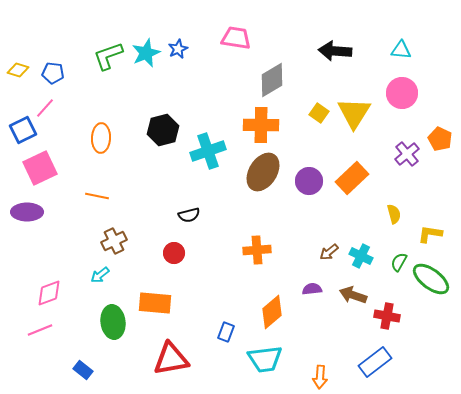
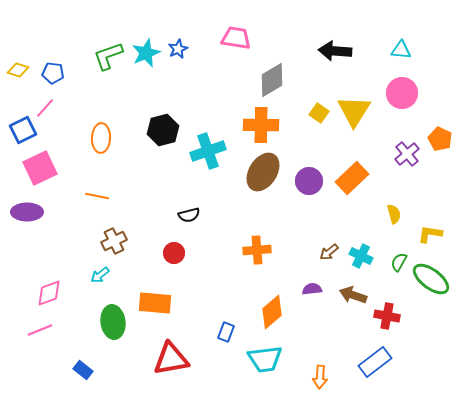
yellow triangle at (354, 113): moved 2 px up
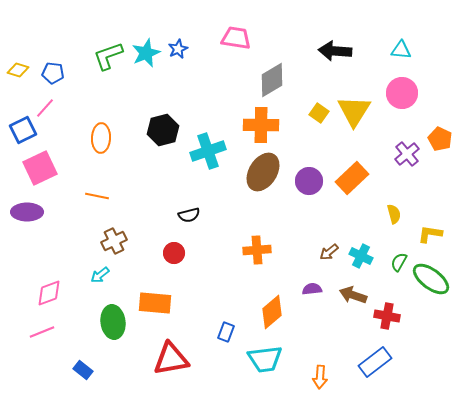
pink line at (40, 330): moved 2 px right, 2 px down
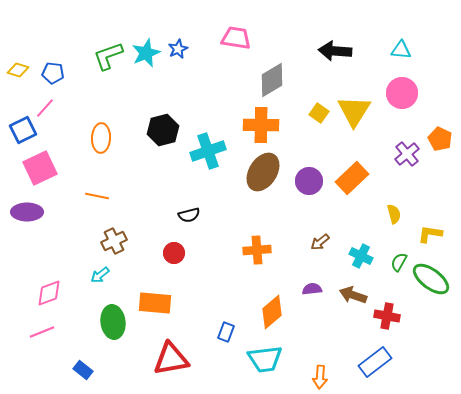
brown arrow at (329, 252): moved 9 px left, 10 px up
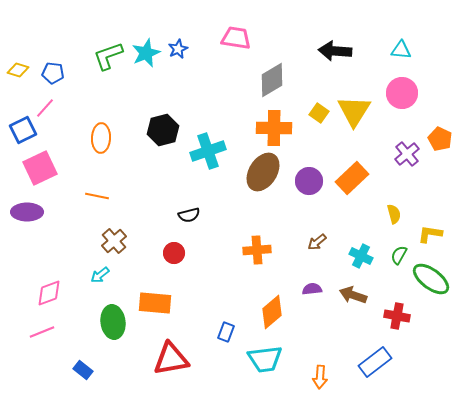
orange cross at (261, 125): moved 13 px right, 3 px down
brown cross at (114, 241): rotated 15 degrees counterclockwise
brown arrow at (320, 242): moved 3 px left
green semicircle at (399, 262): moved 7 px up
red cross at (387, 316): moved 10 px right
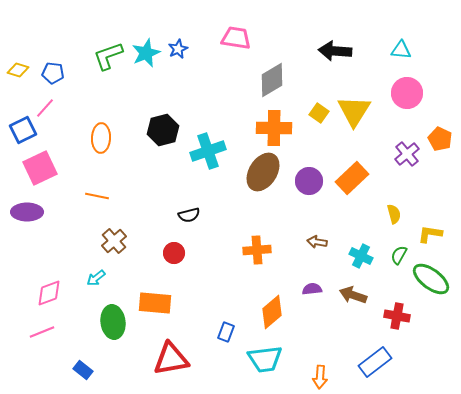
pink circle at (402, 93): moved 5 px right
brown arrow at (317, 242): rotated 48 degrees clockwise
cyan arrow at (100, 275): moved 4 px left, 3 px down
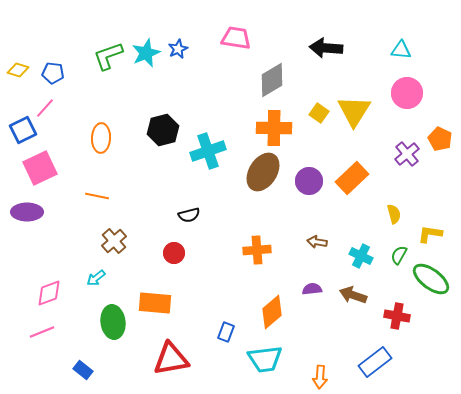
black arrow at (335, 51): moved 9 px left, 3 px up
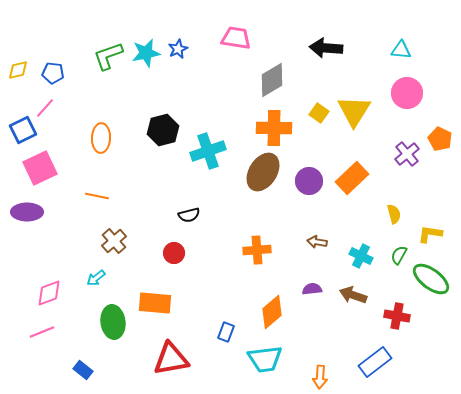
cyan star at (146, 53): rotated 12 degrees clockwise
yellow diamond at (18, 70): rotated 30 degrees counterclockwise
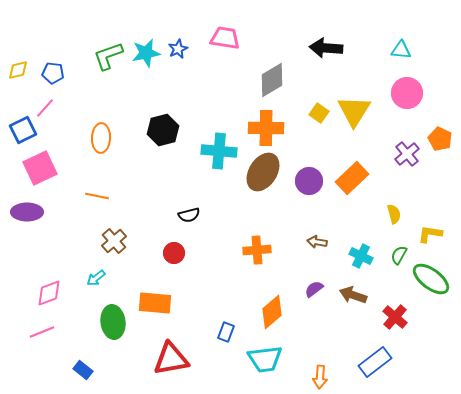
pink trapezoid at (236, 38): moved 11 px left
orange cross at (274, 128): moved 8 px left
cyan cross at (208, 151): moved 11 px right; rotated 24 degrees clockwise
purple semicircle at (312, 289): moved 2 px right; rotated 30 degrees counterclockwise
red cross at (397, 316): moved 2 px left, 1 px down; rotated 30 degrees clockwise
